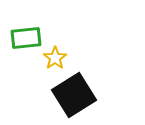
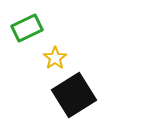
green rectangle: moved 1 px right, 10 px up; rotated 20 degrees counterclockwise
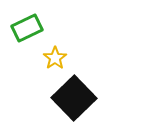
black square: moved 3 px down; rotated 12 degrees counterclockwise
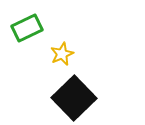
yellow star: moved 7 px right, 4 px up; rotated 10 degrees clockwise
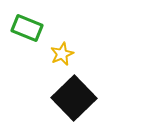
green rectangle: rotated 48 degrees clockwise
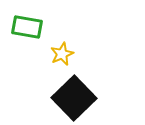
green rectangle: moved 1 px up; rotated 12 degrees counterclockwise
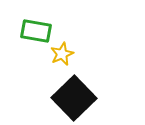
green rectangle: moved 9 px right, 4 px down
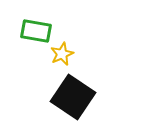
black square: moved 1 px left, 1 px up; rotated 12 degrees counterclockwise
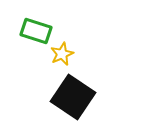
green rectangle: rotated 8 degrees clockwise
